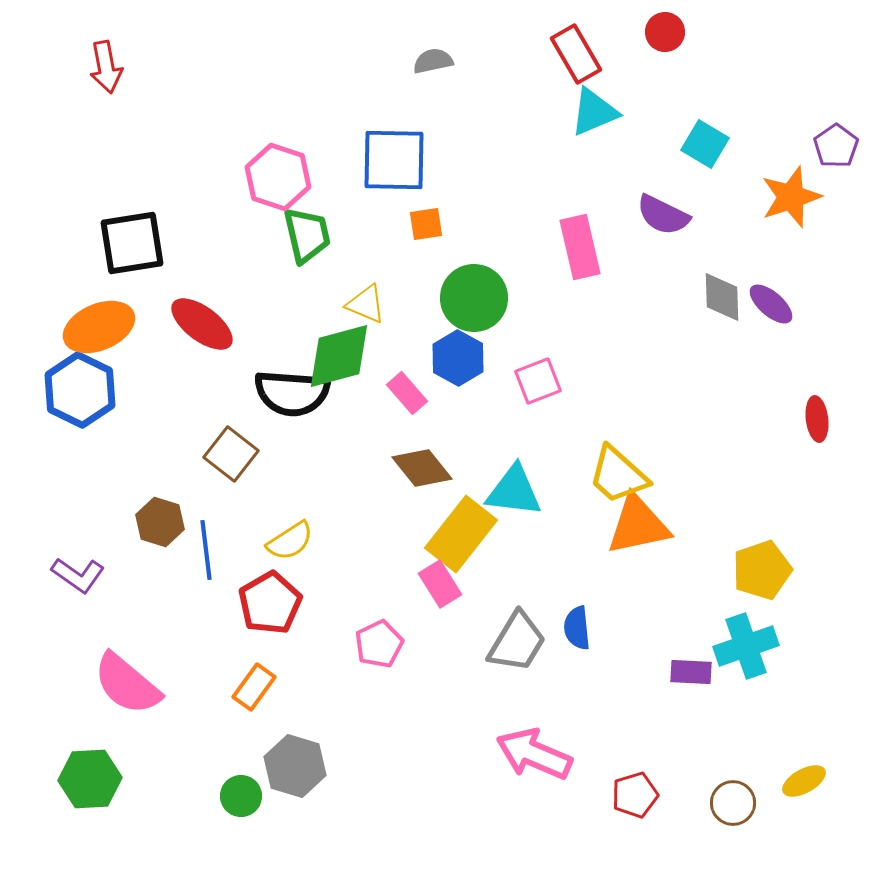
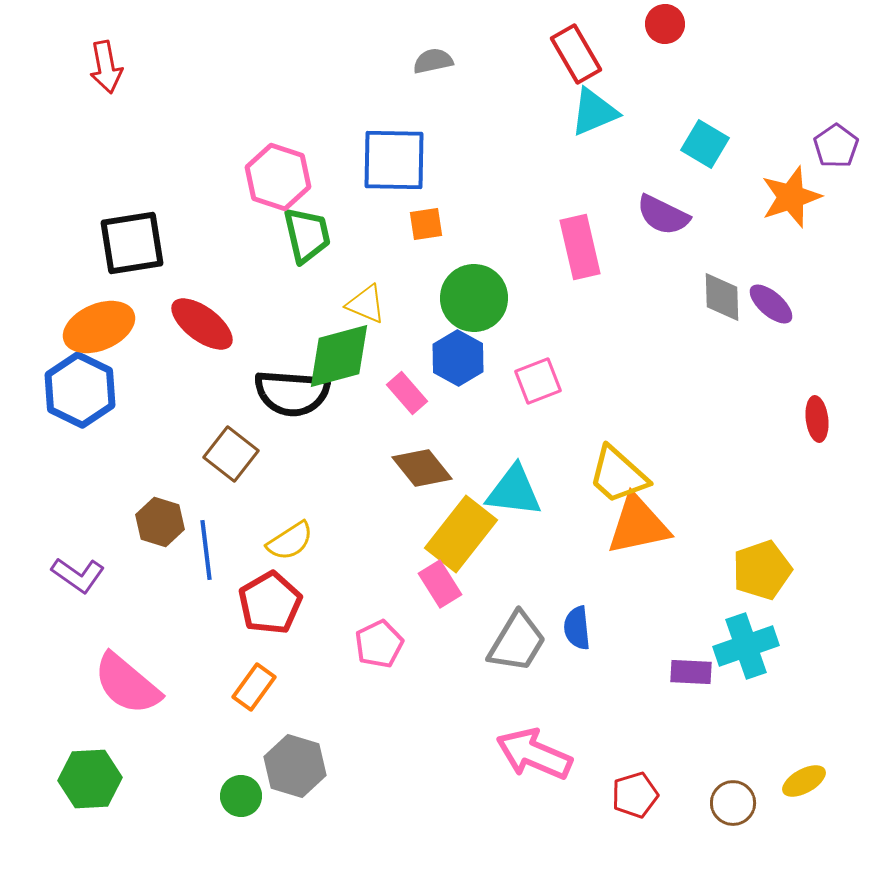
red circle at (665, 32): moved 8 px up
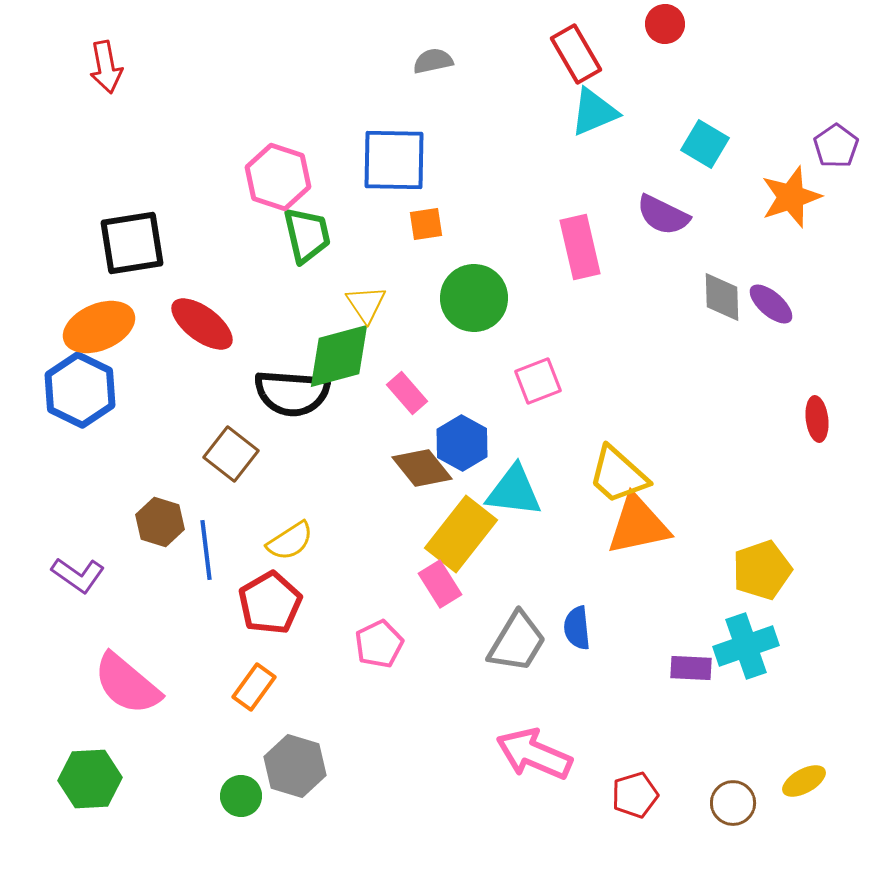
yellow triangle at (366, 304): rotated 33 degrees clockwise
blue hexagon at (458, 358): moved 4 px right, 85 px down
purple rectangle at (691, 672): moved 4 px up
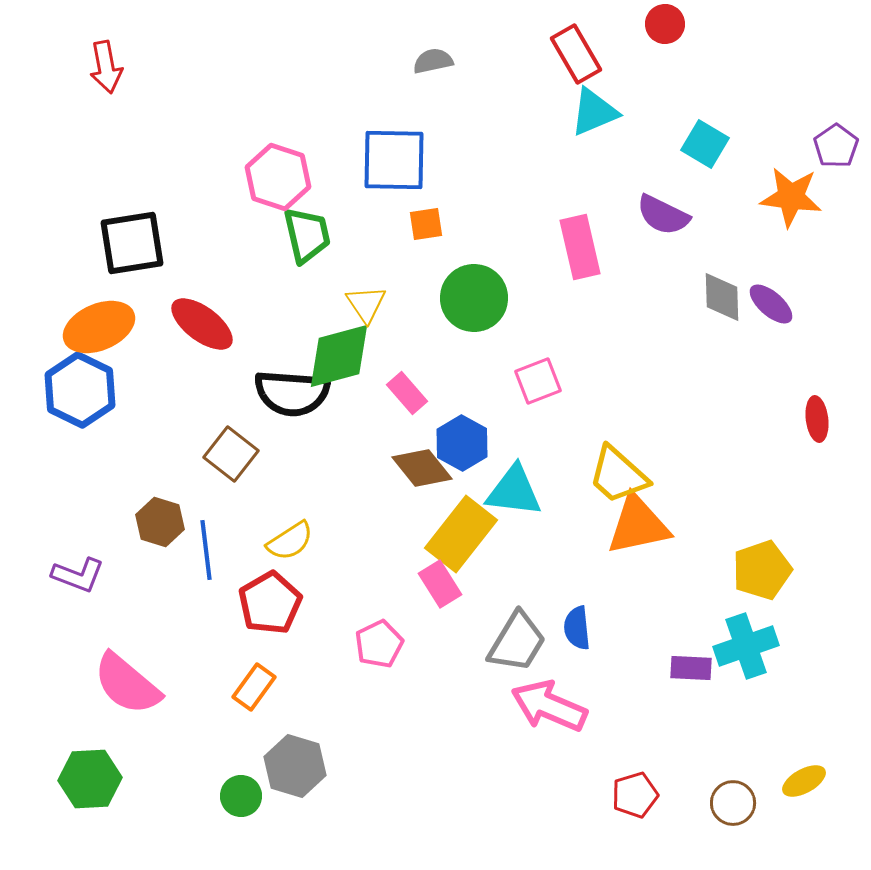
orange star at (791, 197): rotated 26 degrees clockwise
purple L-shape at (78, 575): rotated 14 degrees counterclockwise
pink arrow at (534, 754): moved 15 px right, 48 px up
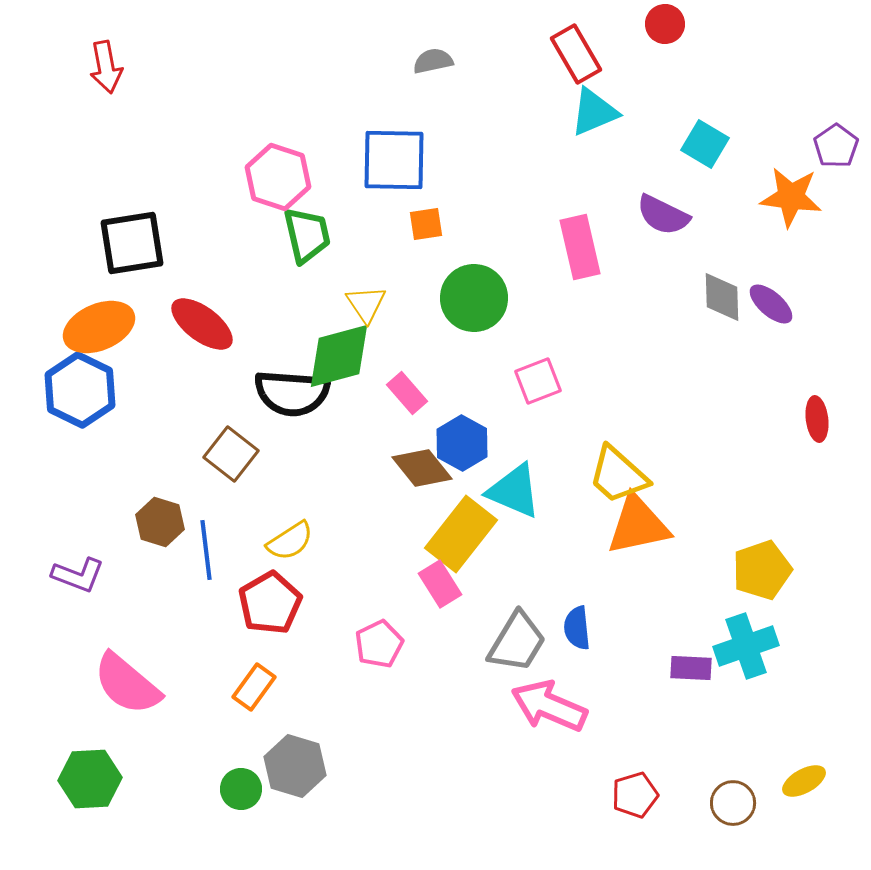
cyan triangle at (514, 491): rotated 16 degrees clockwise
green circle at (241, 796): moved 7 px up
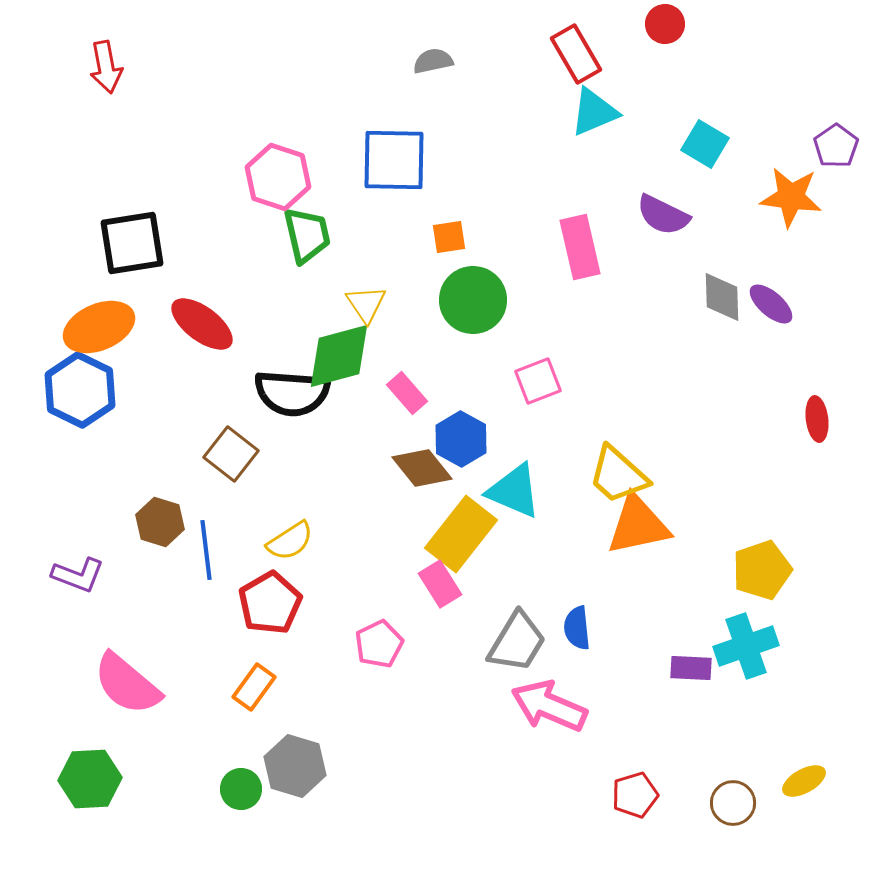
orange square at (426, 224): moved 23 px right, 13 px down
green circle at (474, 298): moved 1 px left, 2 px down
blue hexagon at (462, 443): moved 1 px left, 4 px up
